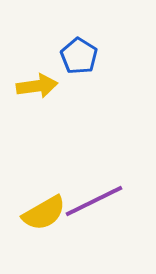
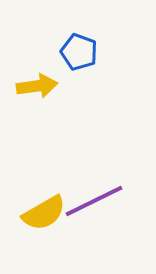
blue pentagon: moved 4 px up; rotated 12 degrees counterclockwise
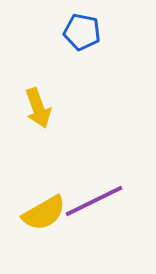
blue pentagon: moved 3 px right, 20 px up; rotated 9 degrees counterclockwise
yellow arrow: moved 1 px right, 22 px down; rotated 78 degrees clockwise
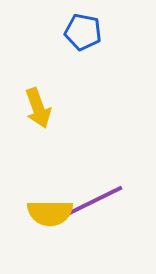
blue pentagon: moved 1 px right
yellow semicircle: moved 6 px right; rotated 30 degrees clockwise
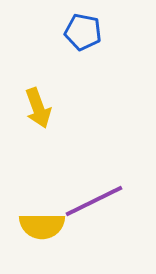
yellow semicircle: moved 8 px left, 13 px down
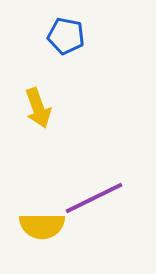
blue pentagon: moved 17 px left, 4 px down
purple line: moved 3 px up
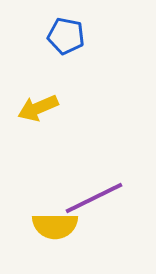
yellow arrow: rotated 87 degrees clockwise
yellow semicircle: moved 13 px right
